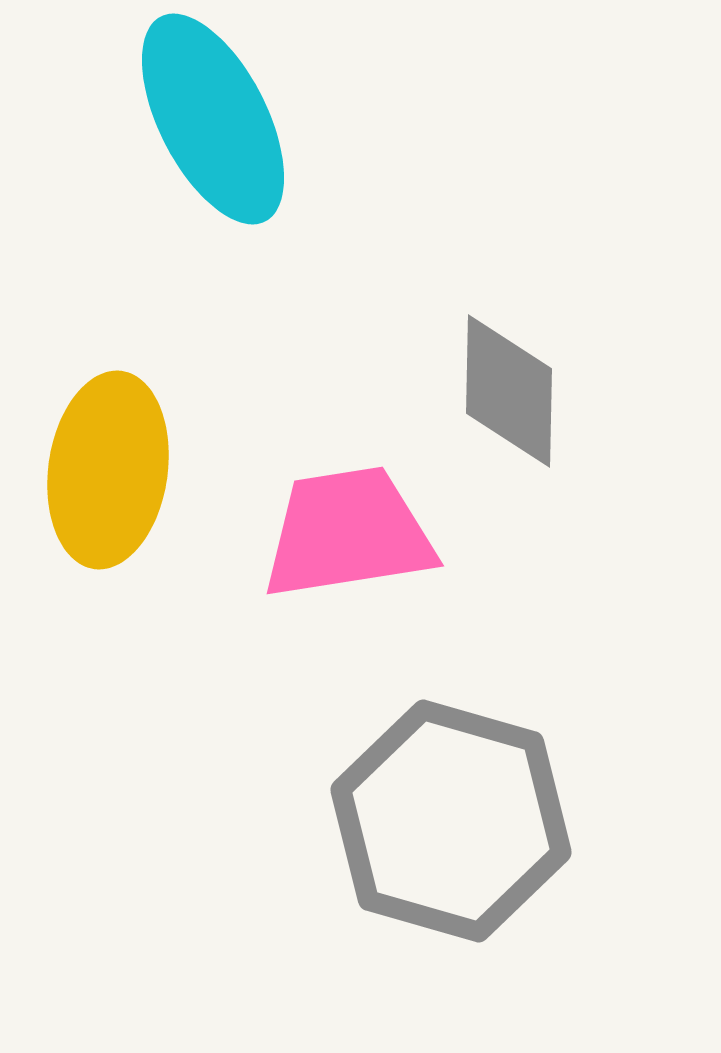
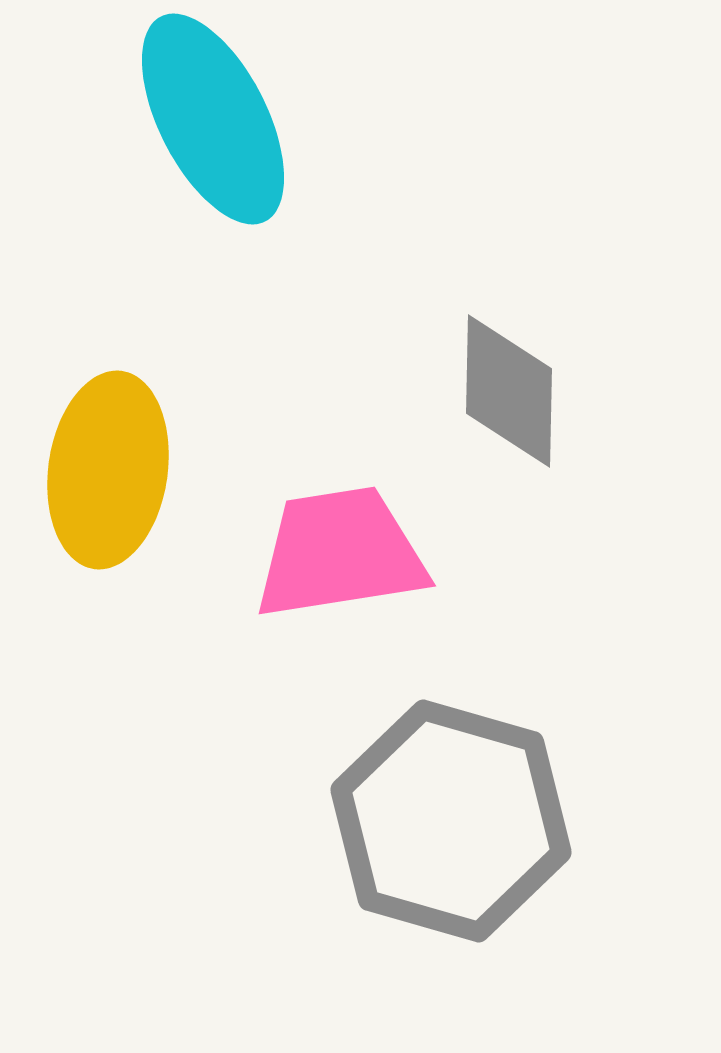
pink trapezoid: moved 8 px left, 20 px down
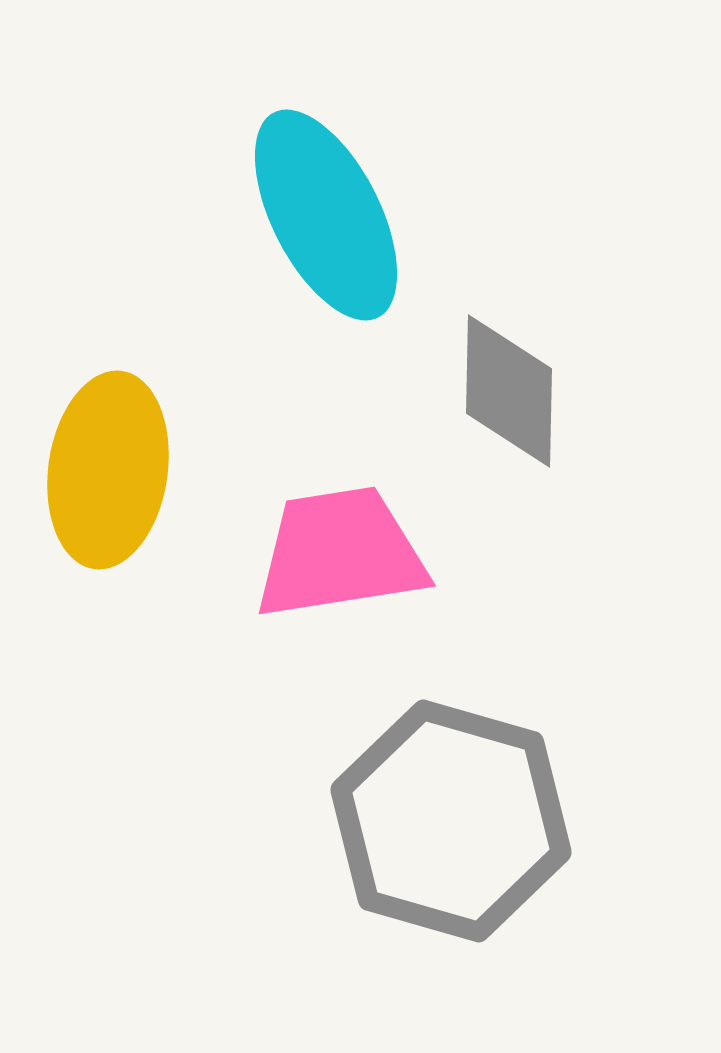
cyan ellipse: moved 113 px right, 96 px down
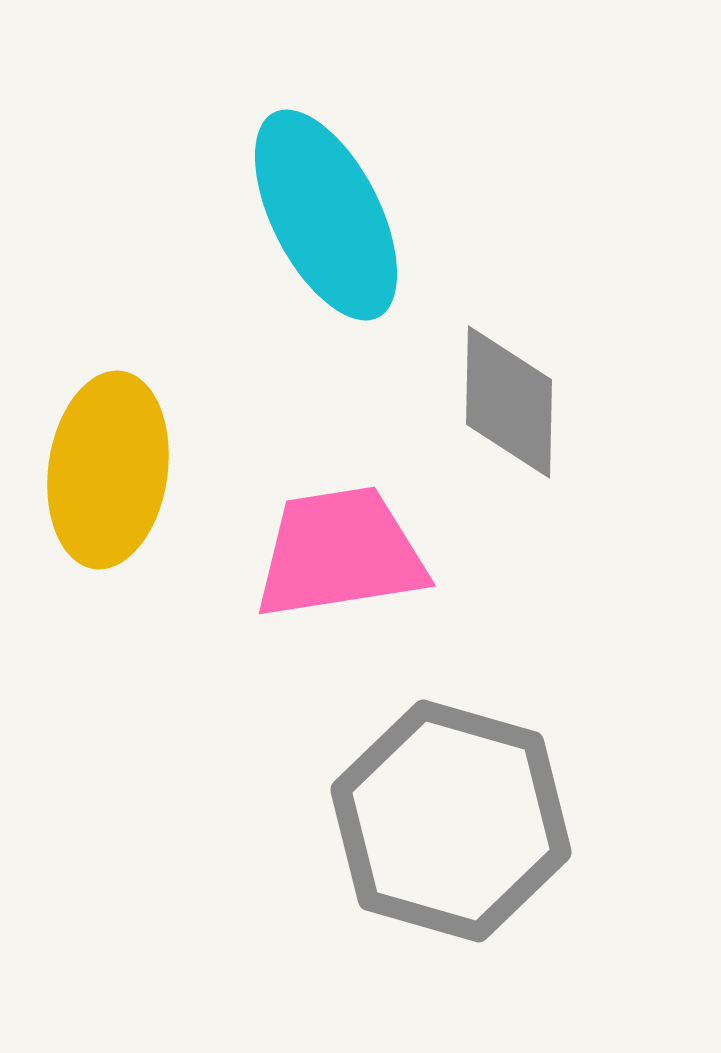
gray diamond: moved 11 px down
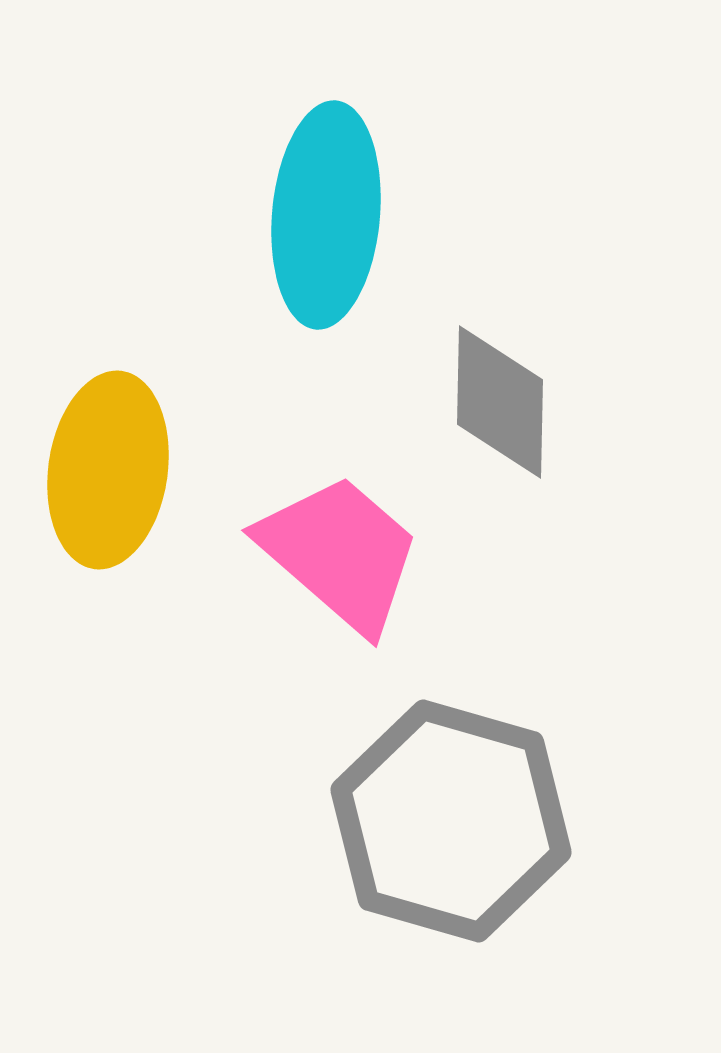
cyan ellipse: rotated 32 degrees clockwise
gray diamond: moved 9 px left
pink trapezoid: rotated 50 degrees clockwise
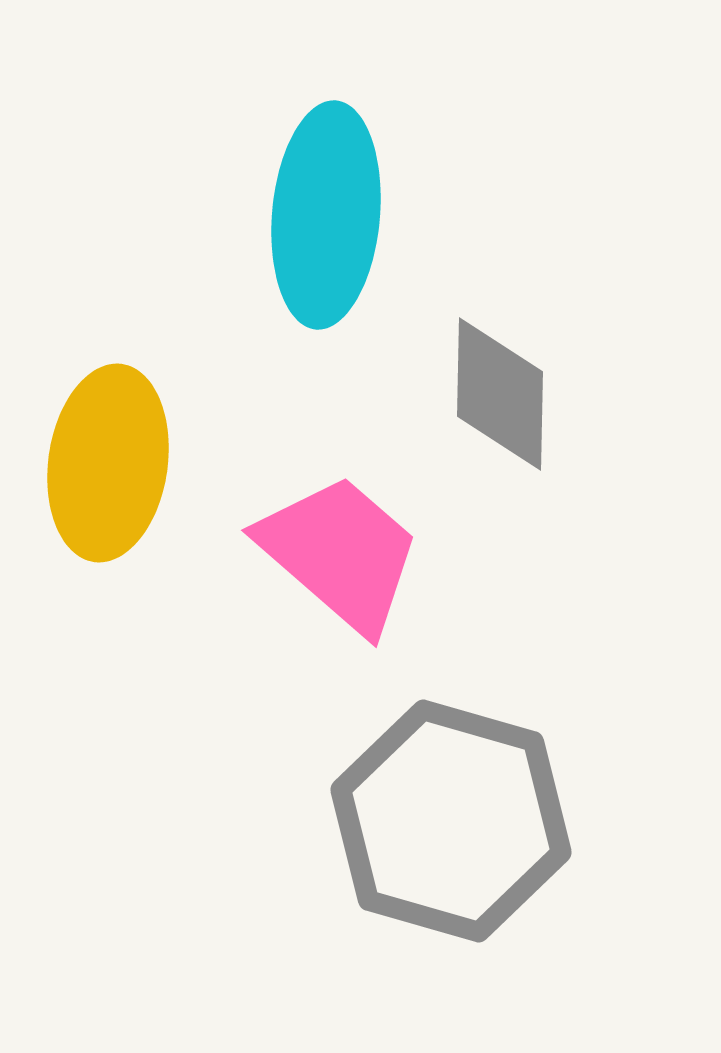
gray diamond: moved 8 px up
yellow ellipse: moved 7 px up
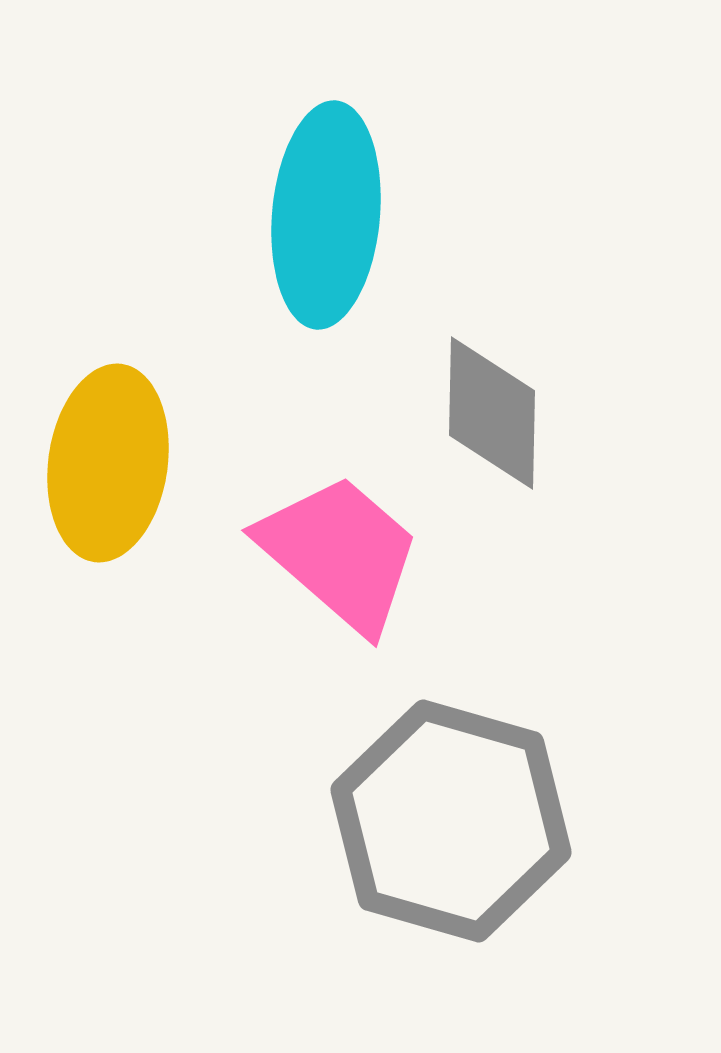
gray diamond: moved 8 px left, 19 px down
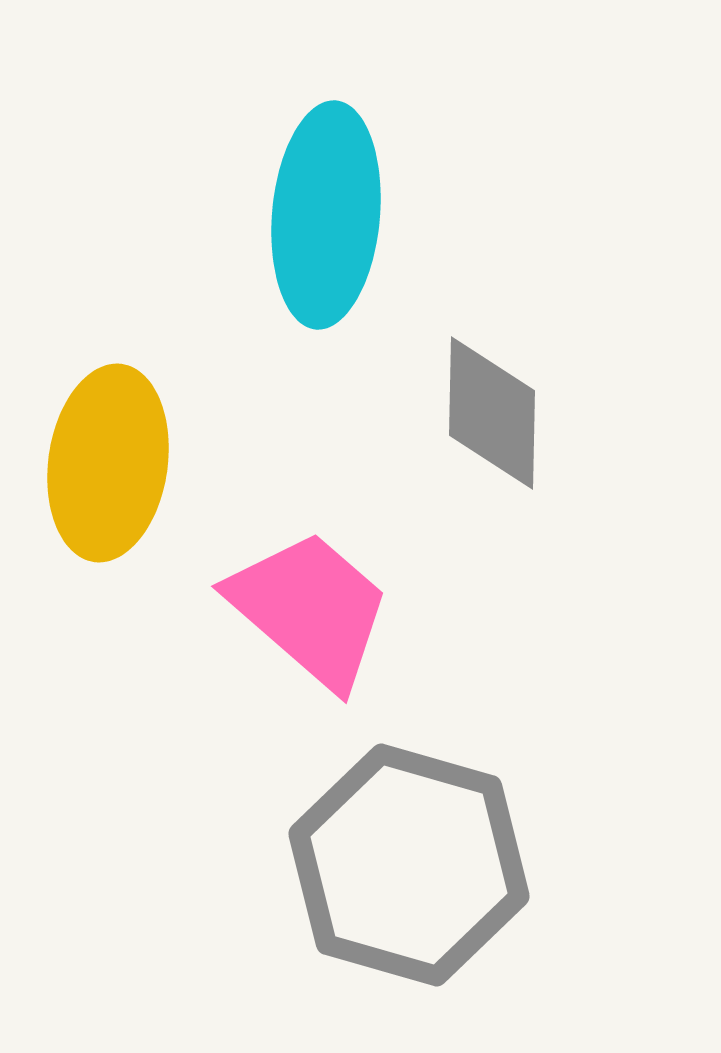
pink trapezoid: moved 30 px left, 56 px down
gray hexagon: moved 42 px left, 44 px down
